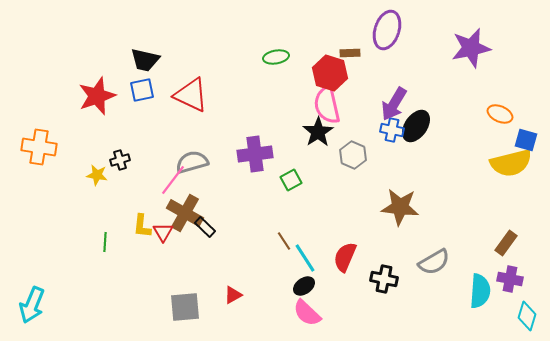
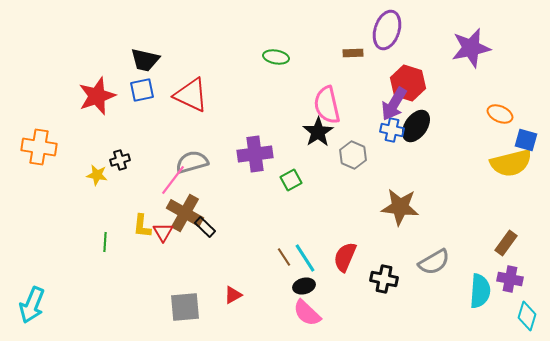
brown rectangle at (350, 53): moved 3 px right
green ellipse at (276, 57): rotated 20 degrees clockwise
red hexagon at (330, 73): moved 78 px right, 10 px down
brown line at (284, 241): moved 16 px down
black ellipse at (304, 286): rotated 20 degrees clockwise
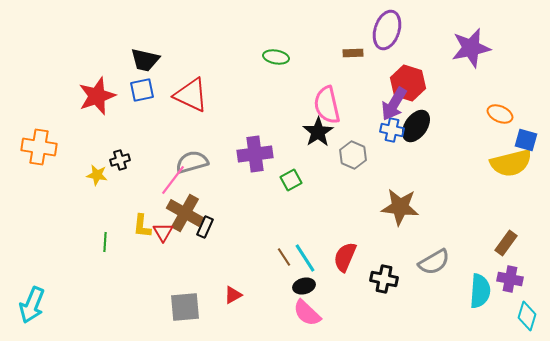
black rectangle at (205, 227): rotated 70 degrees clockwise
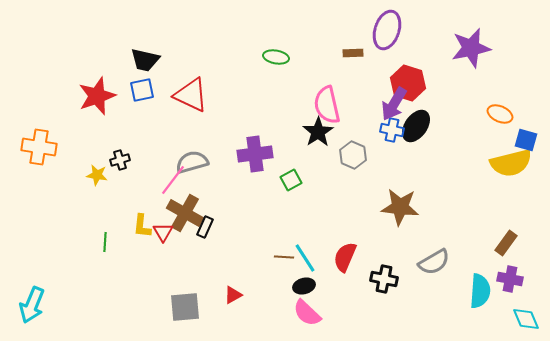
brown line at (284, 257): rotated 54 degrees counterclockwise
cyan diamond at (527, 316): moved 1 px left, 3 px down; rotated 40 degrees counterclockwise
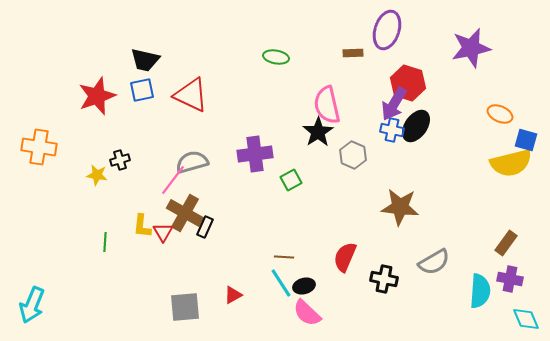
cyan line at (305, 258): moved 24 px left, 25 px down
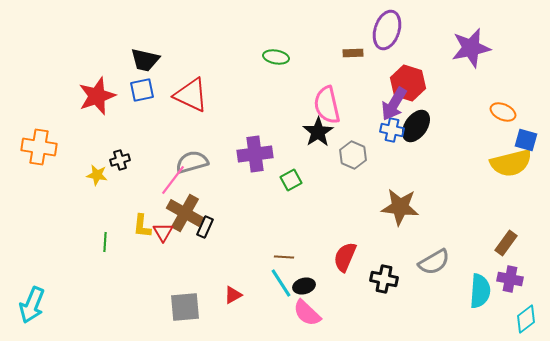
orange ellipse at (500, 114): moved 3 px right, 2 px up
cyan diamond at (526, 319): rotated 76 degrees clockwise
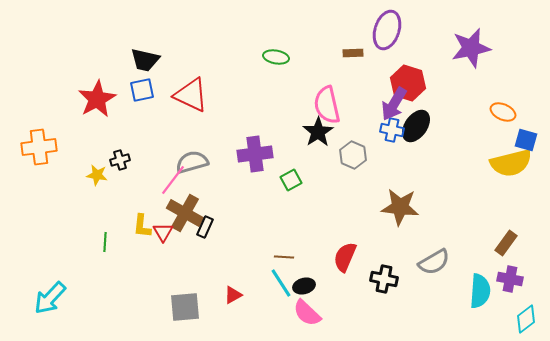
red star at (97, 96): moved 3 px down; rotated 9 degrees counterclockwise
orange cross at (39, 147): rotated 16 degrees counterclockwise
cyan arrow at (32, 305): moved 18 px right, 7 px up; rotated 21 degrees clockwise
